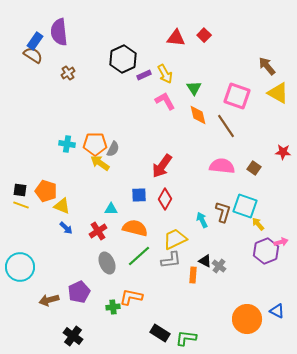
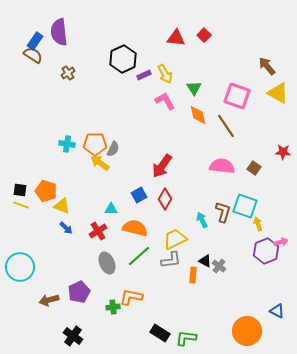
blue square at (139, 195): rotated 28 degrees counterclockwise
yellow arrow at (258, 224): rotated 24 degrees clockwise
orange circle at (247, 319): moved 12 px down
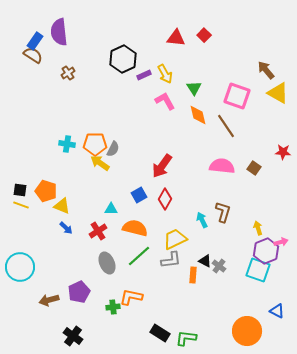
brown arrow at (267, 66): moved 1 px left, 4 px down
cyan square at (245, 206): moved 13 px right, 64 px down
yellow arrow at (258, 224): moved 4 px down
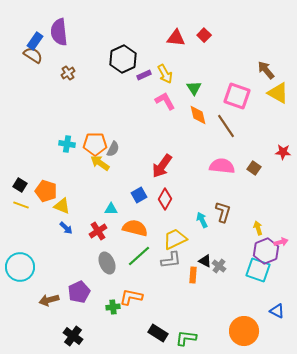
black square at (20, 190): moved 5 px up; rotated 24 degrees clockwise
orange circle at (247, 331): moved 3 px left
black rectangle at (160, 333): moved 2 px left
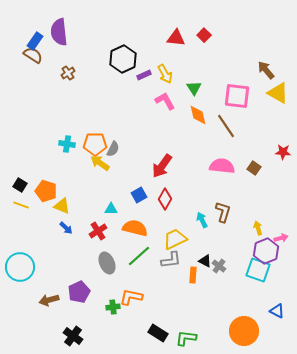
pink square at (237, 96): rotated 12 degrees counterclockwise
pink arrow at (281, 242): moved 4 px up
